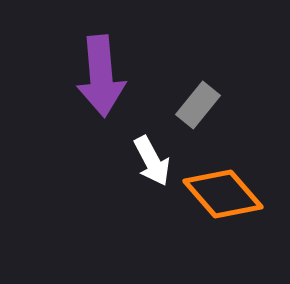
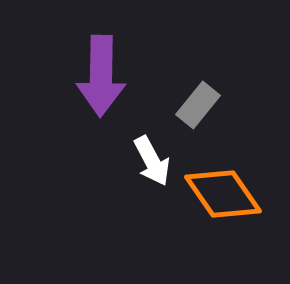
purple arrow: rotated 6 degrees clockwise
orange diamond: rotated 6 degrees clockwise
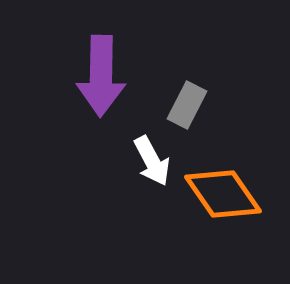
gray rectangle: moved 11 px left; rotated 12 degrees counterclockwise
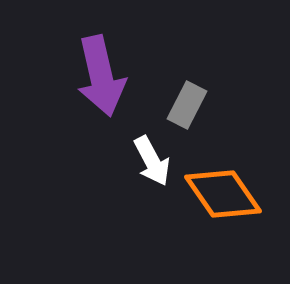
purple arrow: rotated 14 degrees counterclockwise
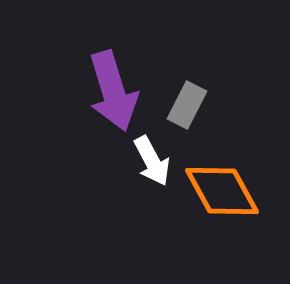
purple arrow: moved 12 px right, 15 px down; rotated 4 degrees counterclockwise
orange diamond: moved 1 px left, 3 px up; rotated 6 degrees clockwise
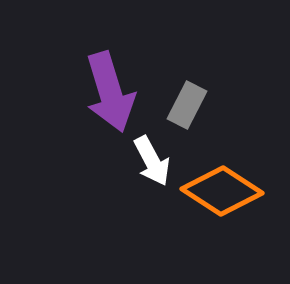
purple arrow: moved 3 px left, 1 px down
orange diamond: rotated 28 degrees counterclockwise
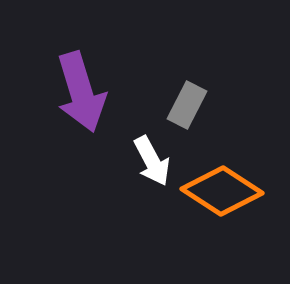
purple arrow: moved 29 px left
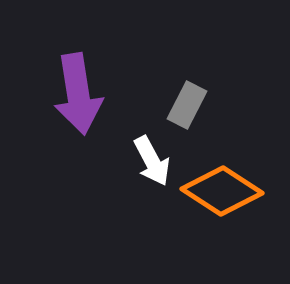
purple arrow: moved 3 px left, 2 px down; rotated 8 degrees clockwise
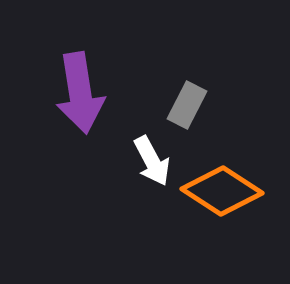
purple arrow: moved 2 px right, 1 px up
